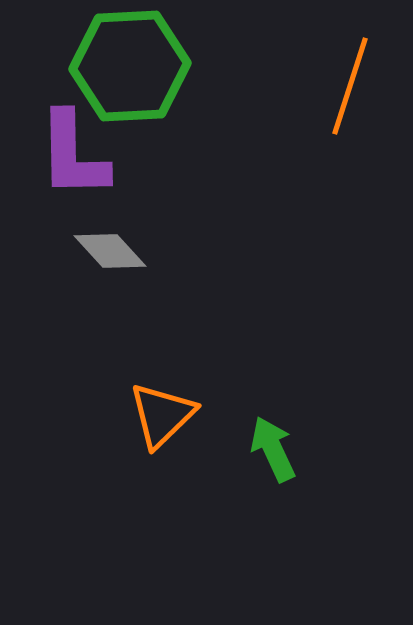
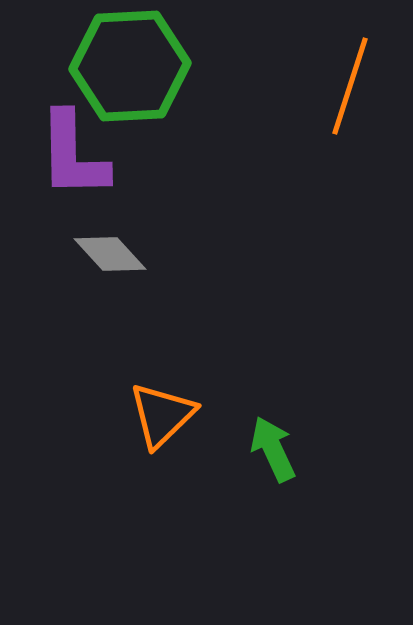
gray diamond: moved 3 px down
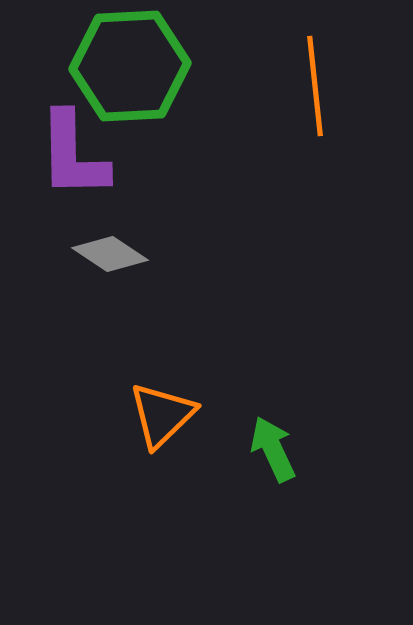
orange line: moved 35 px left; rotated 24 degrees counterclockwise
gray diamond: rotated 14 degrees counterclockwise
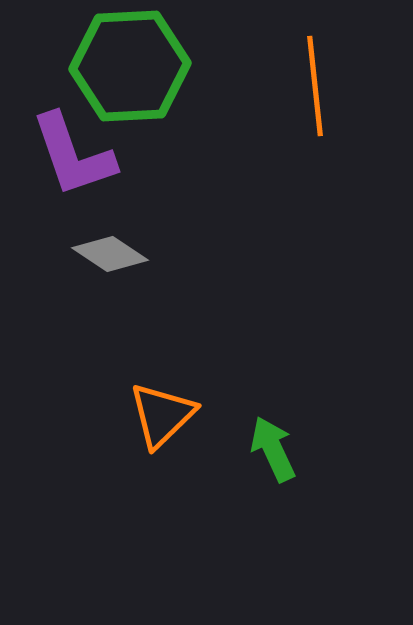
purple L-shape: rotated 18 degrees counterclockwise
